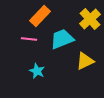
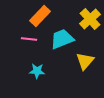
yellow triangle: rotated 24 degrees counterclockwise
cyan star: rotated 21 degrees counterclockwise
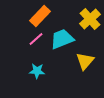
pink line: moved 7 px right; rotated 49 degrees counterclockwise
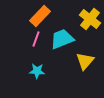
yellow cross: rotated 10 degrees counterclockwise
pink line: rotated 28 degrees counterclockwise
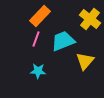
cyan trapezoid: moved 1 px right, 2 px down
cyan star: moved 1 px right
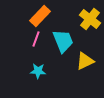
cyan trapezoid: rotated 90 degrees clockwise
yellow triangle: rotated 24 degrees clockwise
